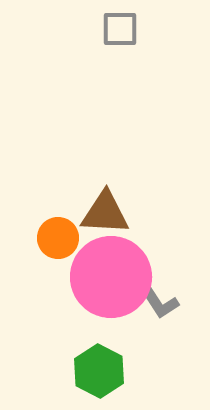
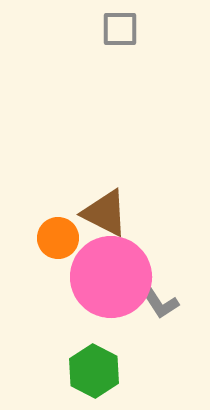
brown triangle: rotated 24 degrees clockwise
green hexagon: moved 5 px left
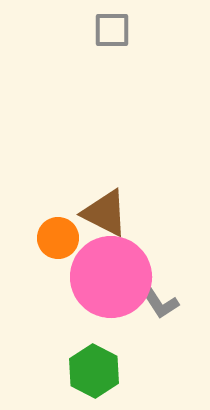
gray square: moved 8 px left, 1 px down
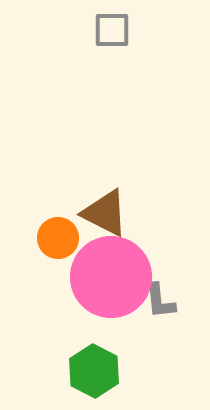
gray L-shape: moved 2 px up; rotated 27 degrees clockwise
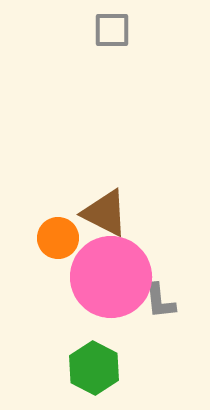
green hexagon: moved 3 px up
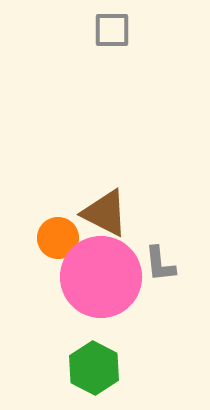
pink circle: moved 10 px left
gray L-shape: moved 37 px up
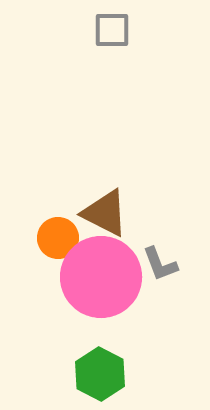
gray L-shape: rotated 15 degrees counterclockwise
green hexagon: moved 6 px right, 6 px down
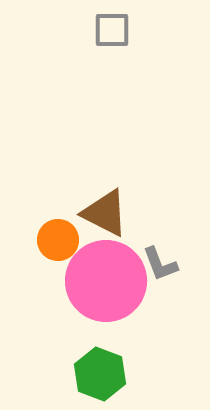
orange circle: moved 2 px down
pink circle: moved 5 px right, 4 px down
green hexagon: rotated 6 degrees counterclockwise
